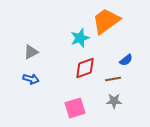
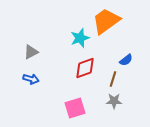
brown line: rotated 63 degrees counterclockwise
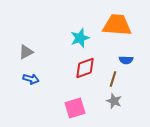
orange trapezoid: moved 11 px right, 4 px down; rotated 40 degrees clockwise
gray triangle: moved 5 px left
blue semicircle: rotated 40 degrees clockwise
gray star: rotated 21 degrees clockwise
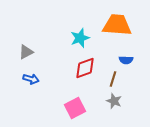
pink square: rotated 10 degrees counterclockwise
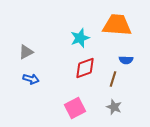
gray star: moved 6 px down
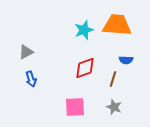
cyan star: moved 4 px right, 8 px up
blue arrow: rotated 56 degrees clockwise
pink square: moved 1 px up; rotated 25 degrees clockwise
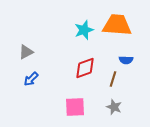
blue arrow: rotated 63 degrees clockwise
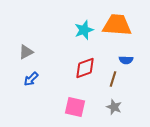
pink square: rotated 15 degrees clockwise
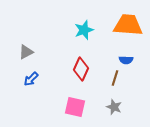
orange trapezoid: moved 11 px right
red diamond: moved 4 px left, 1 px down; rotated 45 degrees counterclockwise
brown line: moved 2 px right, 1 px up
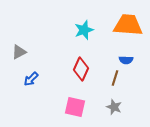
gray triangle: moved 7 px left
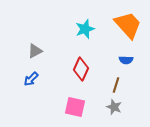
orange trapezoid: rotated 44 degrees clockwise
cyan star: moved 1 px right, 1 px up
gray triangle: moved 16 px right, 1 px up
brown line: moved 1 px right, 7 px down
